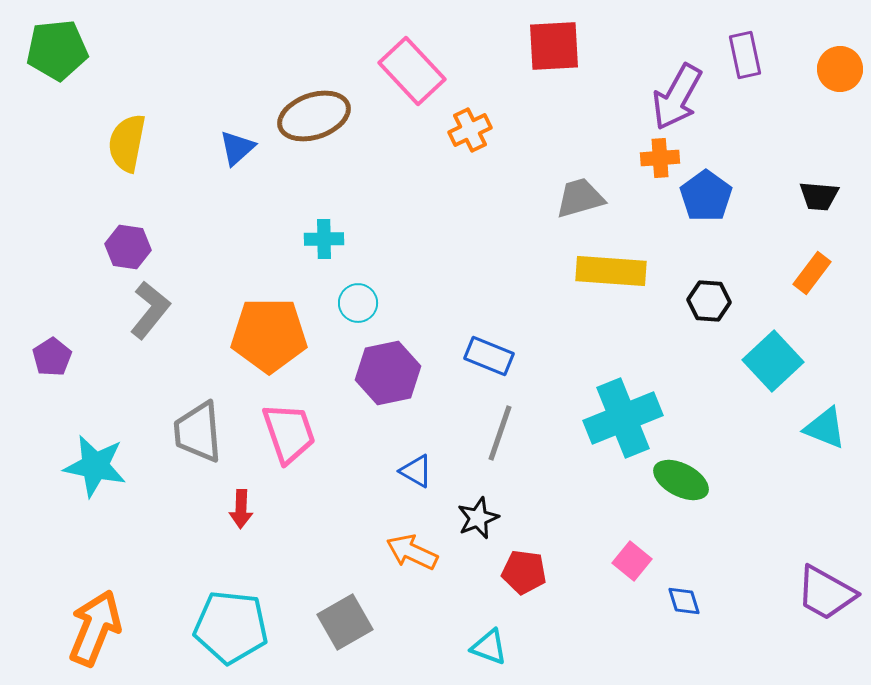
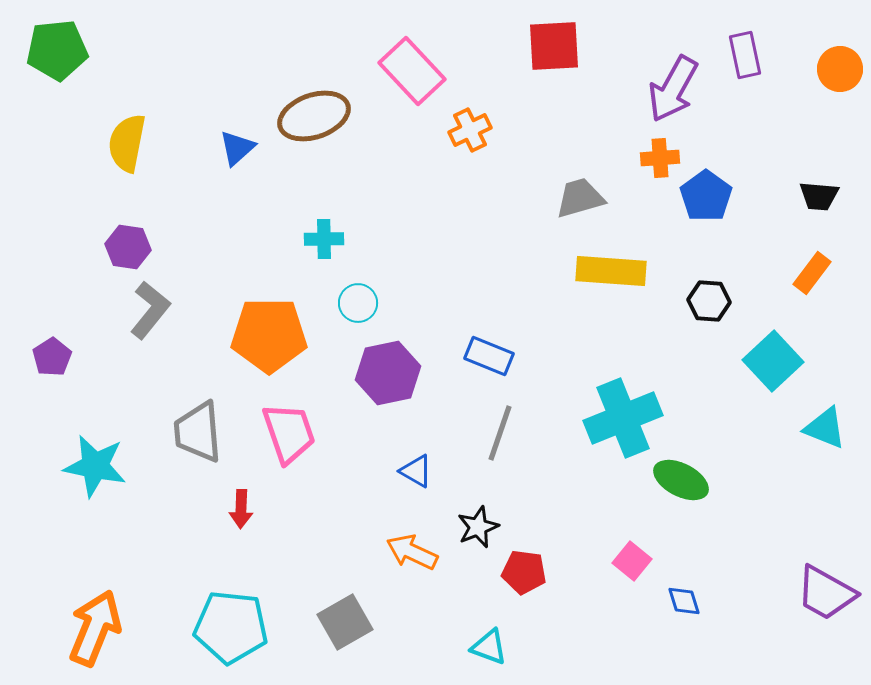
purple arrow at (677, 97): moved 4 px left, 8 px up
black star at (478, 518): moved 9 px down
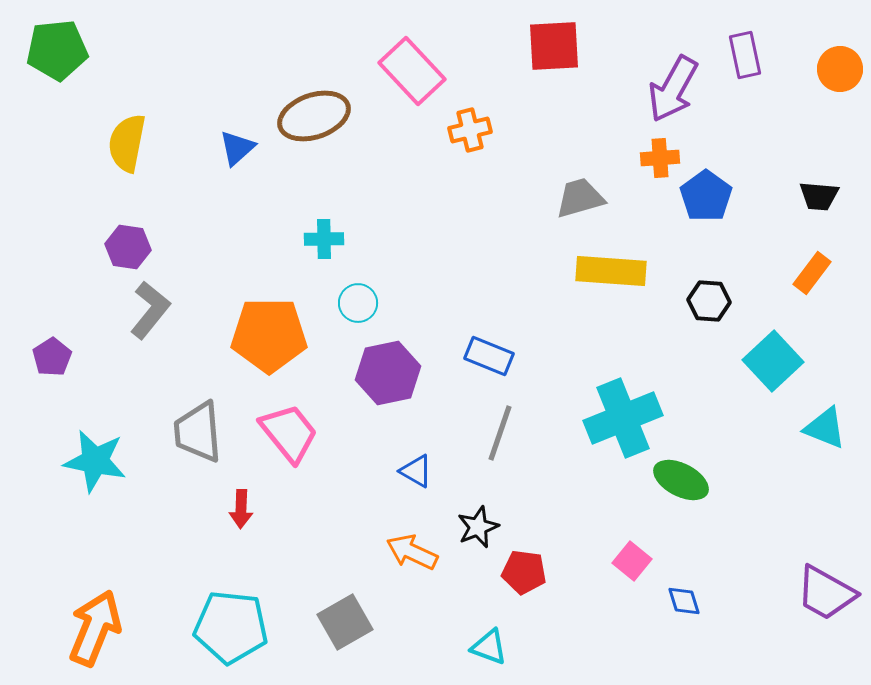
orange cross at (470, 130): rotated 12 degrees clockwise
pink trapezoid at (289, 433): rotated 20 degrees counterclockwise
cyan star at (95, 466): moved 5 px up
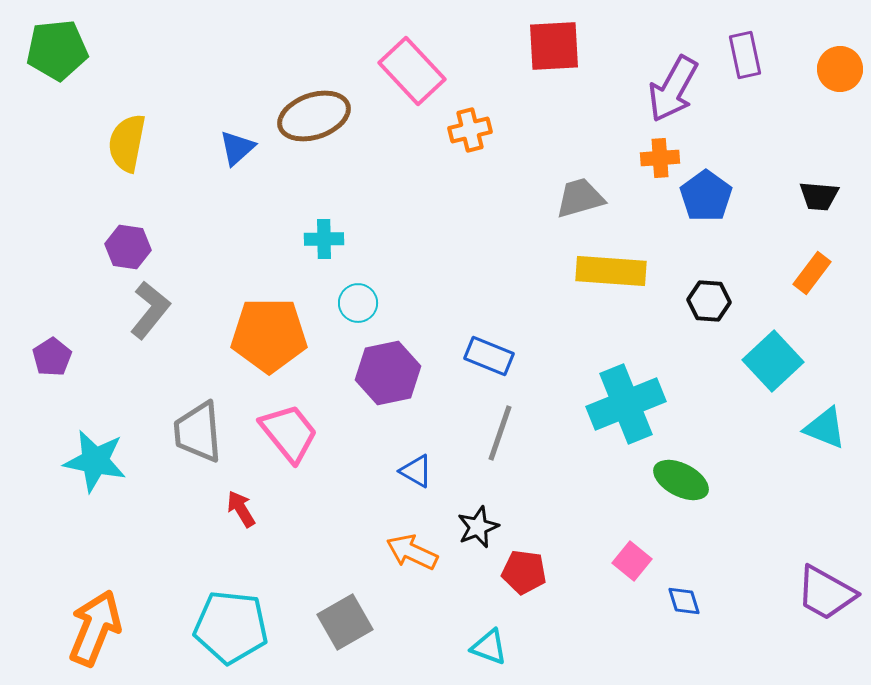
cyan cross at (623, 418): moved 3 px right, 14 px up
red arrow at (241, 509): rotated 147 degrees clockwise
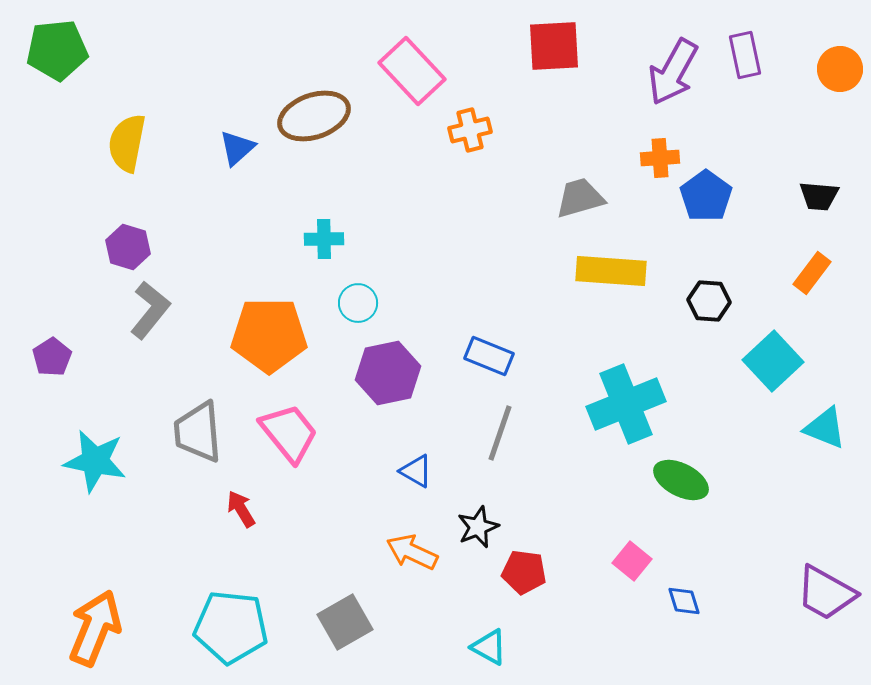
purple arrow at (673, 89): moved 17 px up
purple hexagon at (128, 247): rotated 9 degrees clockwise
cyan triangle at (489, 647): rotated 9 degrees clockwise
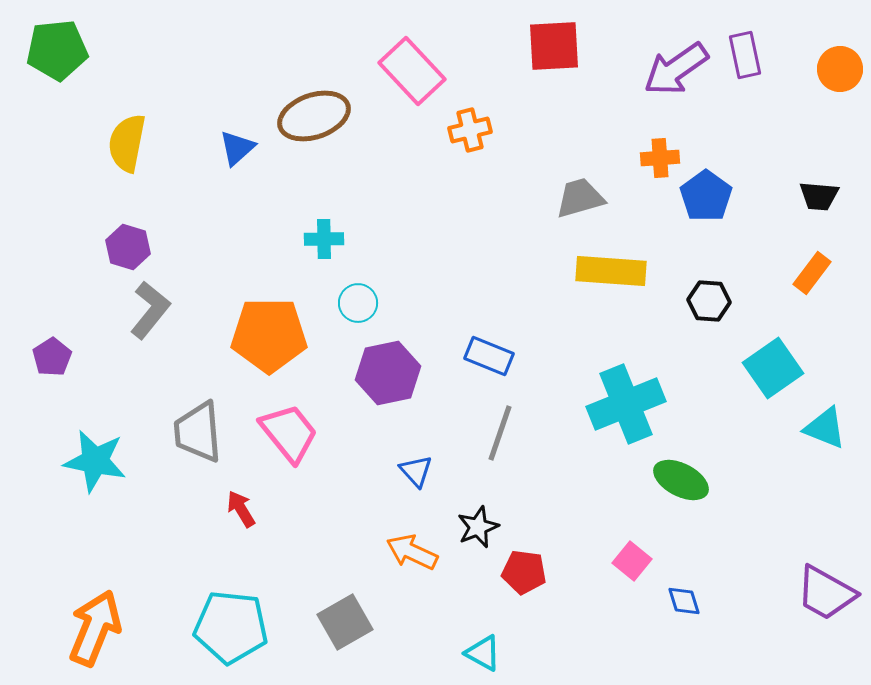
purple arrow at (673, 72): moved 3 px right, 3 px up; rotated 26 degrees clockwise
cyan square at (773, 361): moved 7 px down; rotated 8 degrees clockwise
blue triangle at (416, 471): rotated 18 degrees clockwise
cyan triangle at (489, 647): moved 6 px left, 6 px down
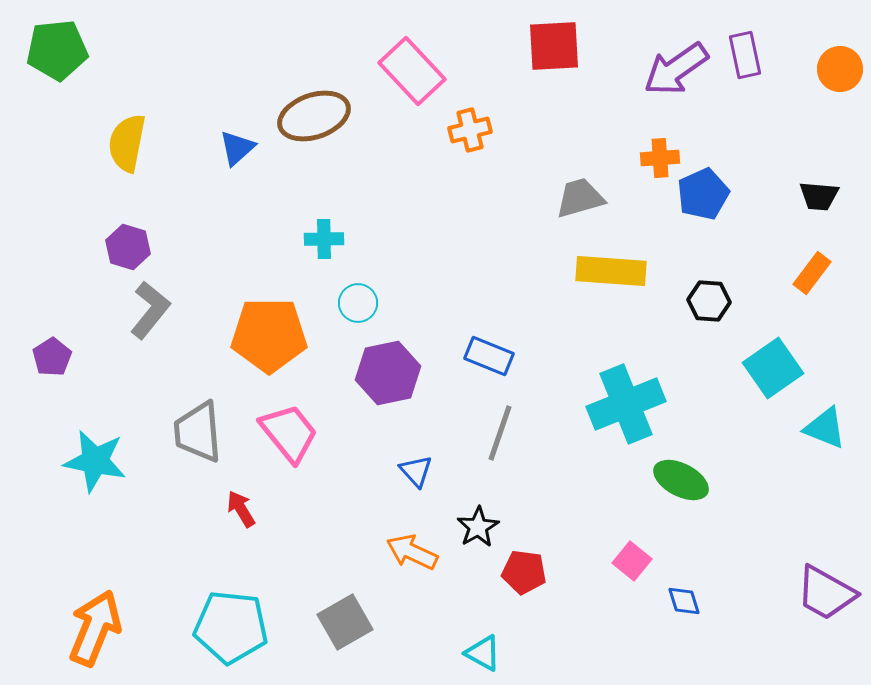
blue pentagon at (706, 196): moved 3 px left, 2 px up; rotated 12 degrees clockwise
black star at (478, 527): rotated 9 degrees counterclockwise
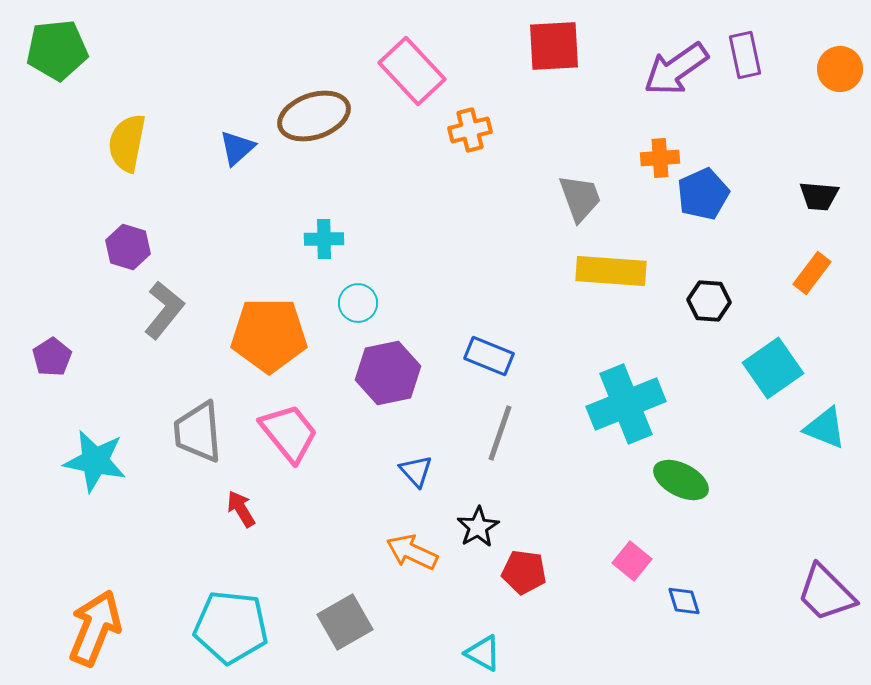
gray trapezoid at (580, 198): rotated 86 degrees clockwise
gray L-shape at (150, 310): moved 14 px right
purple trapezoid at (826, 593): rotated 16 degrees clockwise
